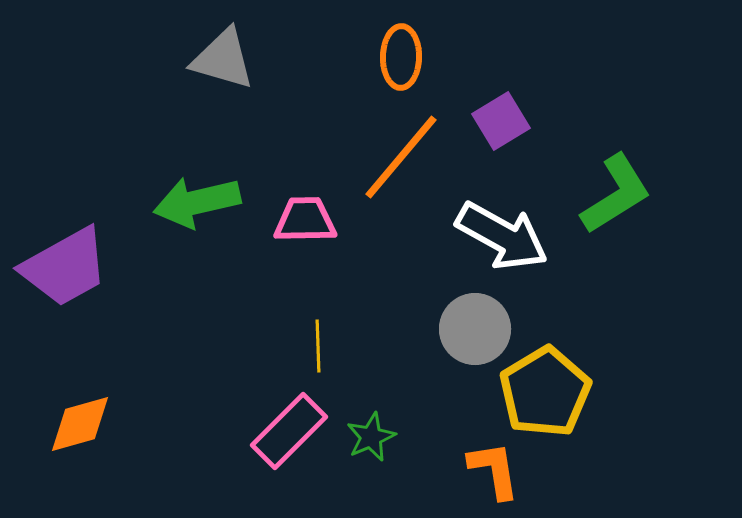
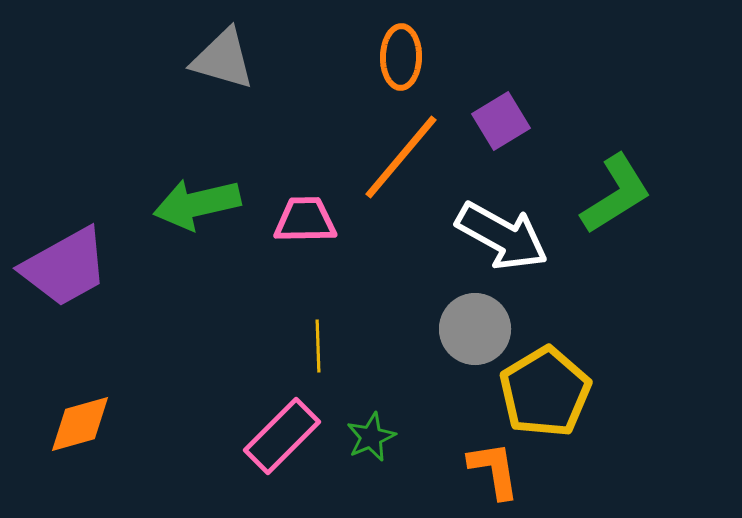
green arrow: moved 2 px down
pink rectangle: moved 7 px left, 5 px down
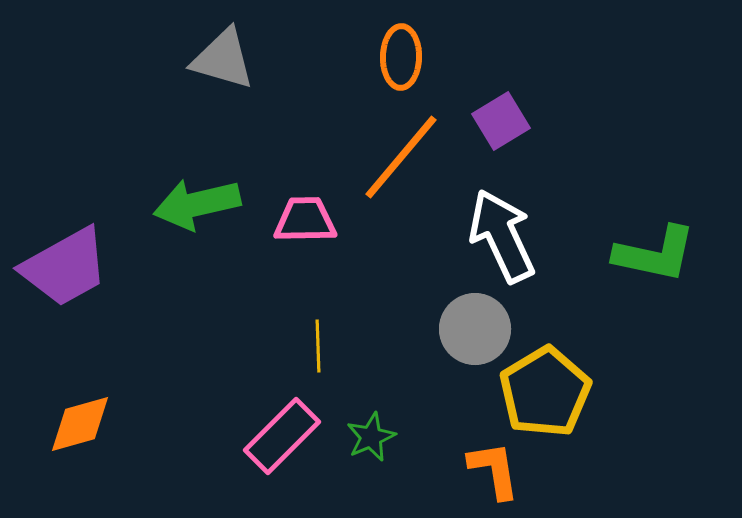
green L-shape: moved 39 px right, 60 px down; rotated 44 degrees clockwise
white arrow: rotated 144 degrees counterclockwise
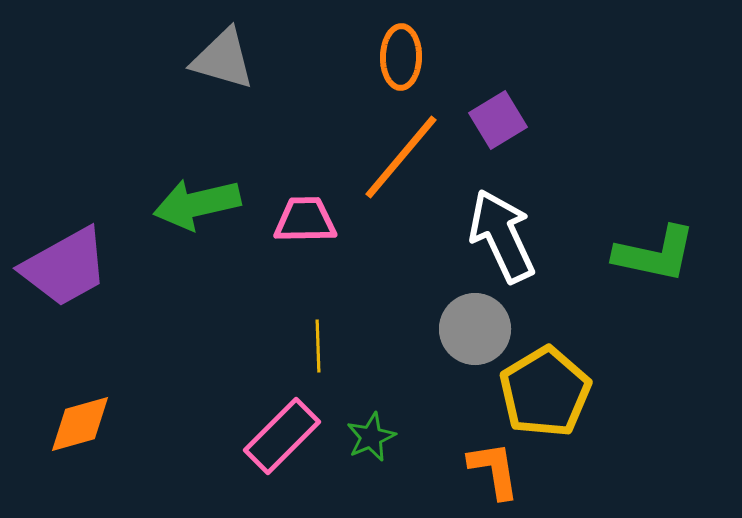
purple square: moved 3 px left, 1 px up
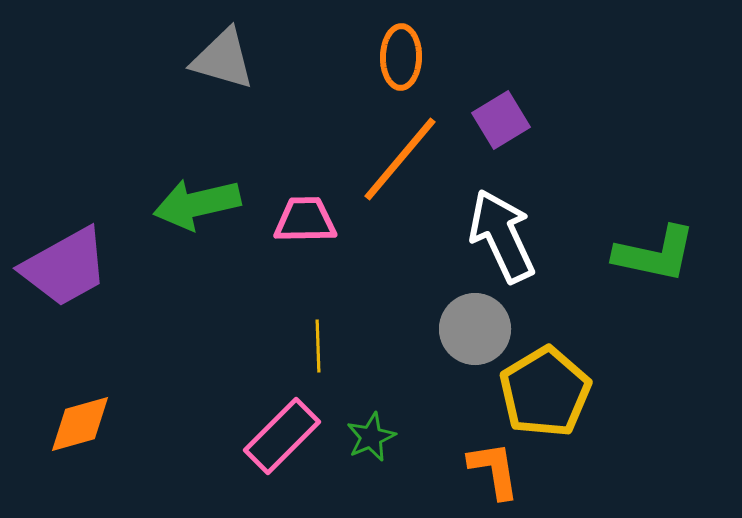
purple square: moved 3 px right
orange line: moved 1 px left, 2 px down
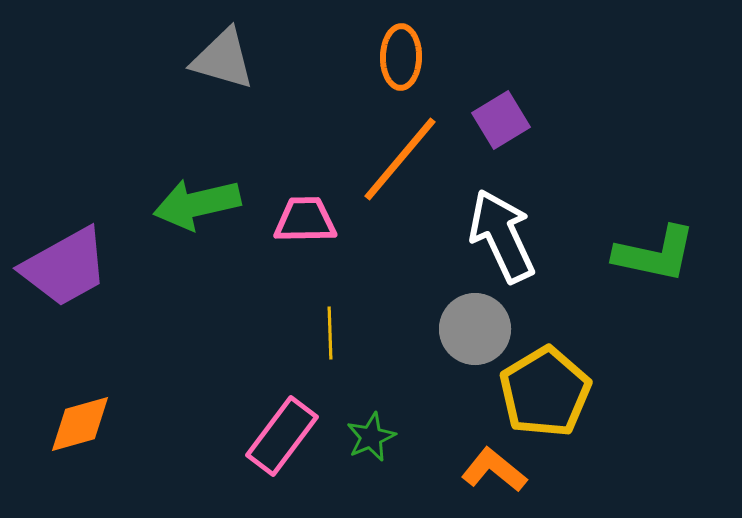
yellow line: moved 12 px right, 13 px up
pink rectangle: rotated 8 degrees counterclockwise
orange L-shape: rotated 42 degrees counterclockwise
